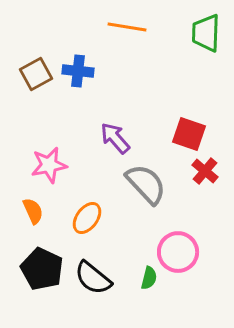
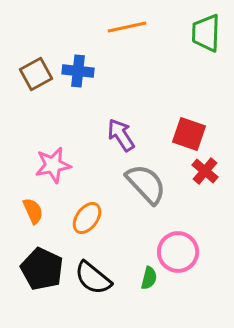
orange line: rotated 21 degrees counterclockwise
purple arrow: moved 6 px right, 3 px up; rotated 8 degrees clockwise
pink star: moved 4 px right
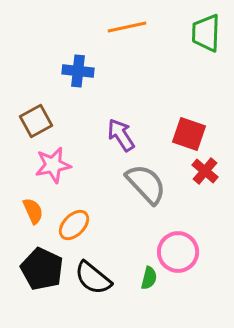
brown square: moved 47 px down
orange ellipse: moved 13 px left, 7 px down; rotated 8 degrees clockwise
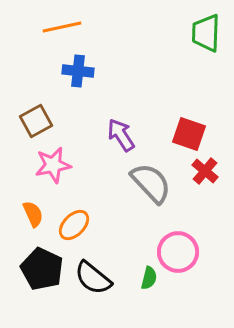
orange line: moved 65 px left
gray semicircle: moved 5 px right, 1 px up
orange semicircle: moved 3 px down
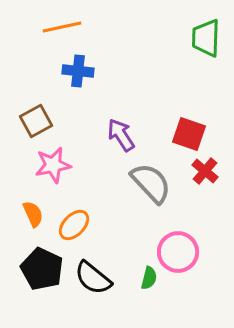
green trapezoid: moved 5 px down
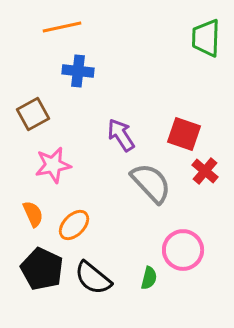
brown square: moved 3 px left, 7 px up
red square: moved 5 px left
pink circle: moved 5 px right, 2 px up
